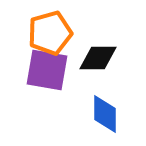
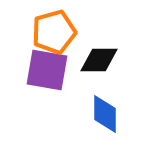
orange pentagon: moved 4 px right, 1 px up
black diamond: moved 1 px right, 2 px down
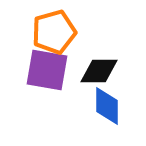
black diamond: moved 11 px down
blue diamond: moved 2 px right, 8 px up
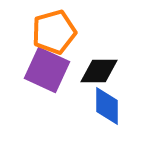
purple square: rotated 15 degrees clockwise
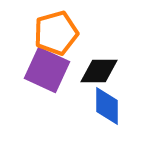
orange pentagon: moved 2 px right, 1 px down
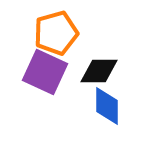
purple square: moved 2 px left, 2 px down
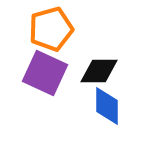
orange pentagon: moved 5 px left, 4 px up
purple square: moved 1 px down
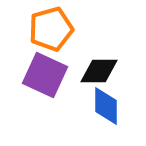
purple square: moved 2 px down
blue diamond: moved 1 px left
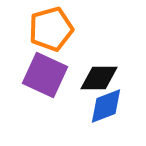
black diamond: moved 7 px down
blue diamond: rotated 69 degrees clockwise
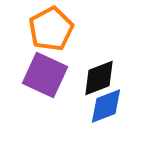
orange pentagon: rotated 12 degrees counterclockwise
black diamond: rotated 21 degrees counterclockwise
